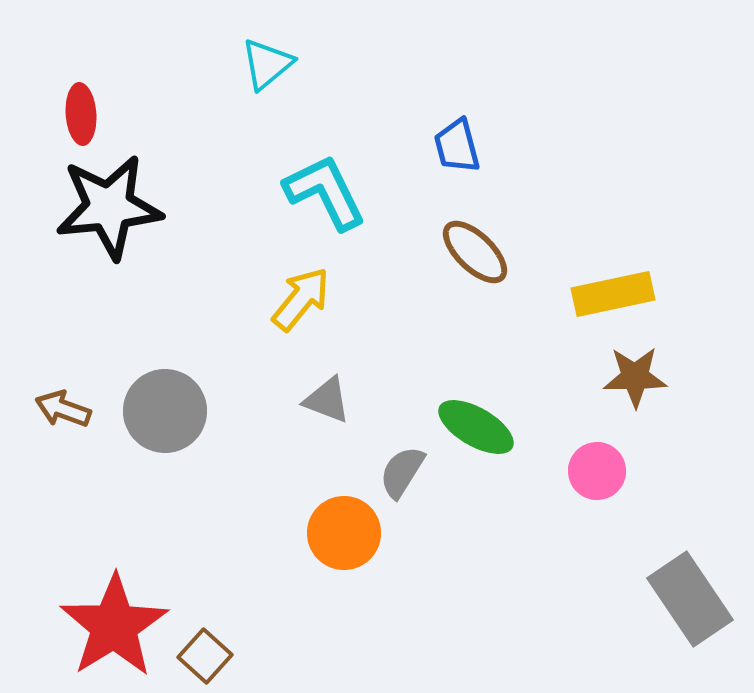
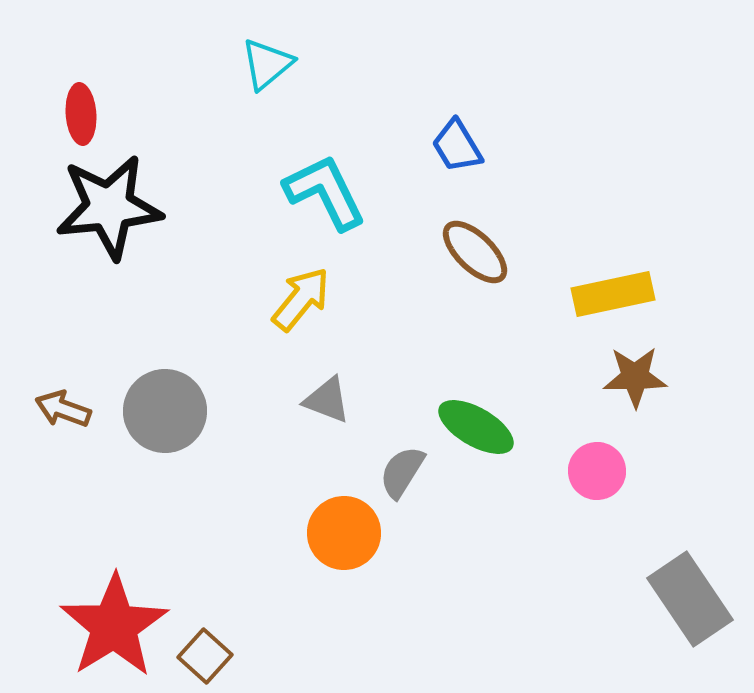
blue trapezoid: rotated 16 degrees counterclockwise
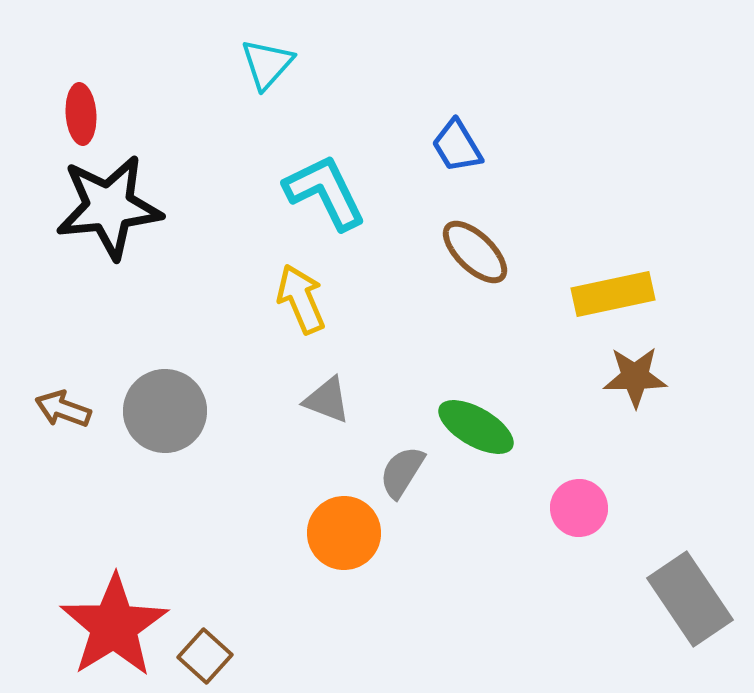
cyan triangle: rotated 8 degrees counterclockwise
yellow arrow: rotated 62 degrees counterclockwise
pink circle: moved 18 px left, 37 px down
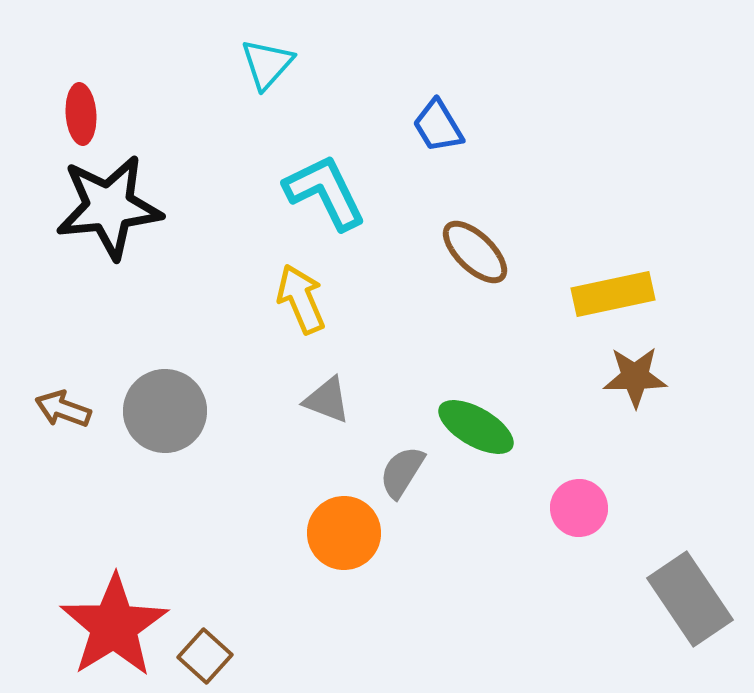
blue trapezoid: moved 19 px left, 20 px up
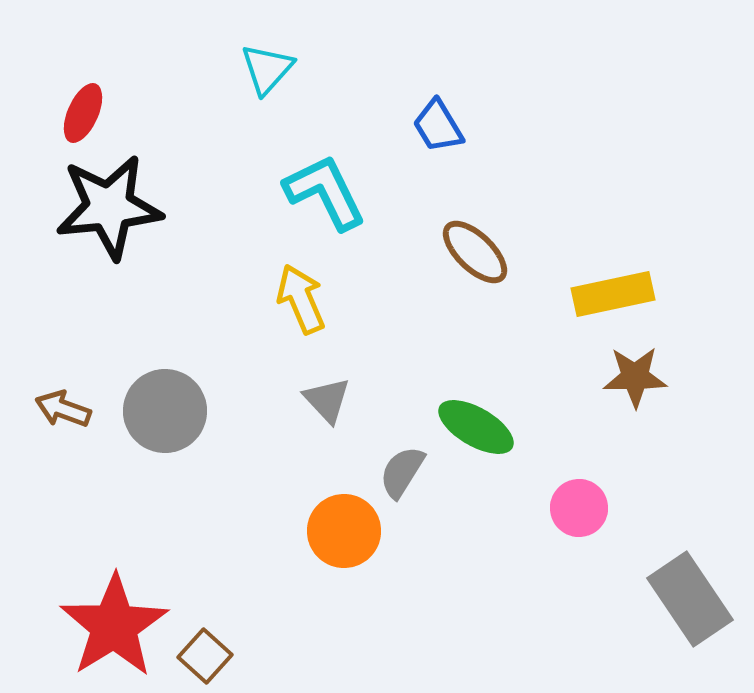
cyan triangle: moved 5 px down
red ellipse: moved 2 px right, 1 px up; rotated 28 degrees clockwise
gray triangle: rotated 26 degrees clockwise
orange circle: moved 2 px up
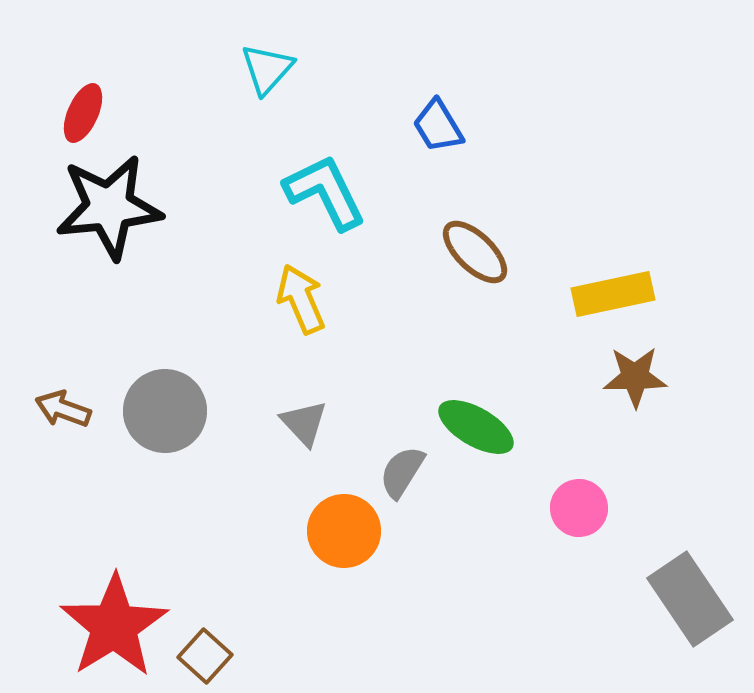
gray triangle: moved 23 px left, 23 px down
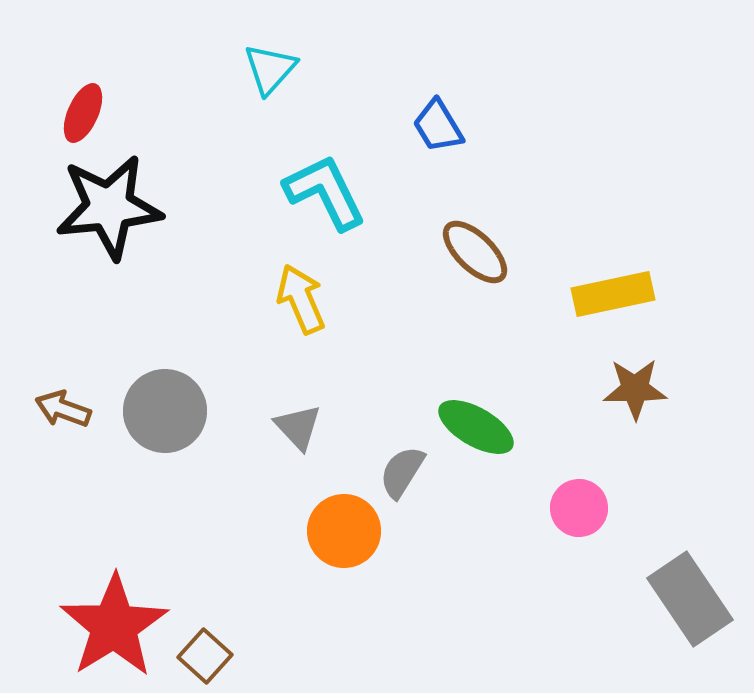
cyan triangle: moved 3 px right
brown star: moved 12 px down
gray triangle: moved 6 px left, 4 px down
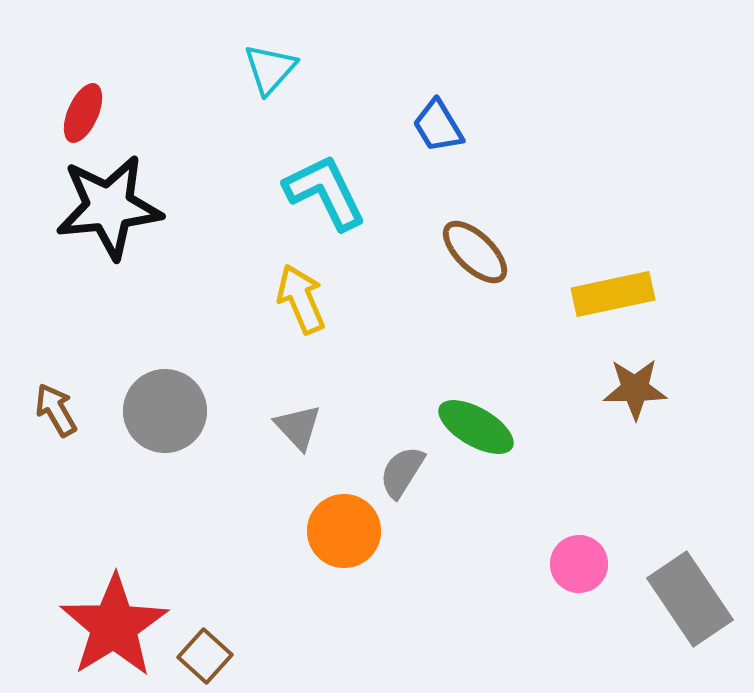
brown arrow: moved 7 px left, 1 px down; rotated 40 degrees clockwise
pink circle: moved 56 px down
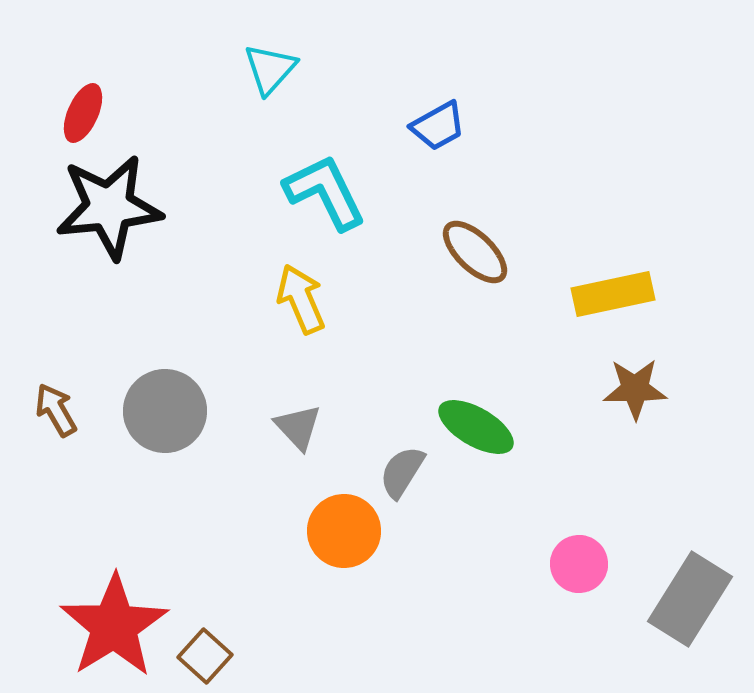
blue trapezoid: rotated 88 degrees counterclockwise
gray rectangle: rotated 66 degrees clockwise
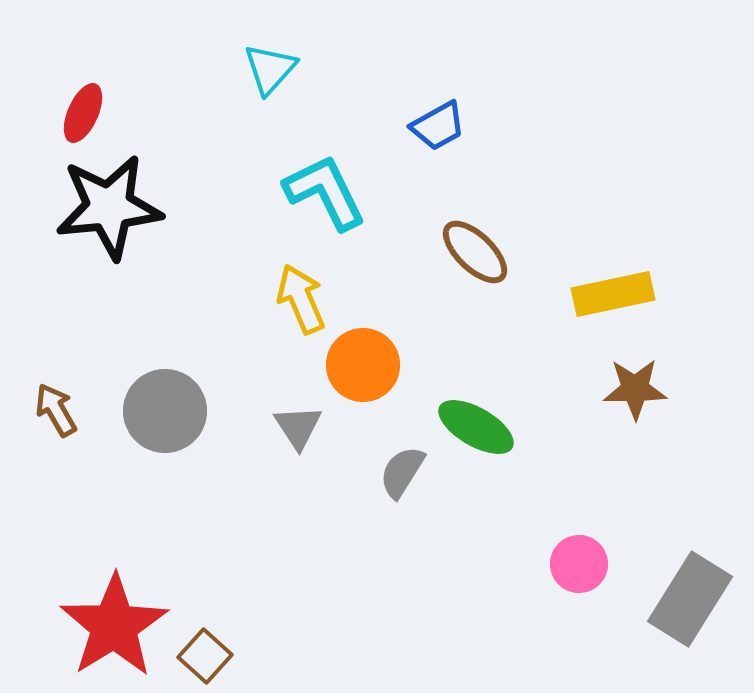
gray triangle: rotated 10 degrees clockwise
orange circle: moved 19 px right, 166 px up
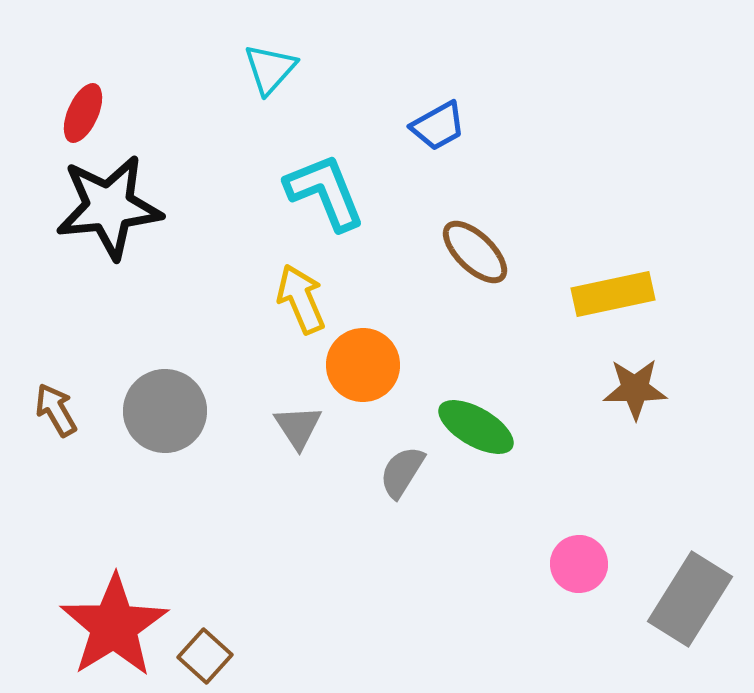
cyan L-shape: rotated 4 degrees clockwise
